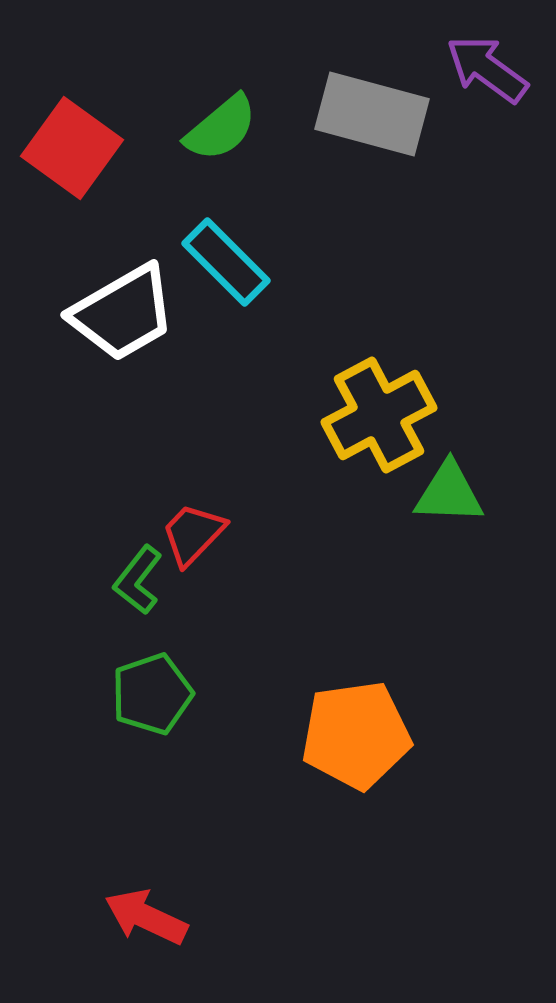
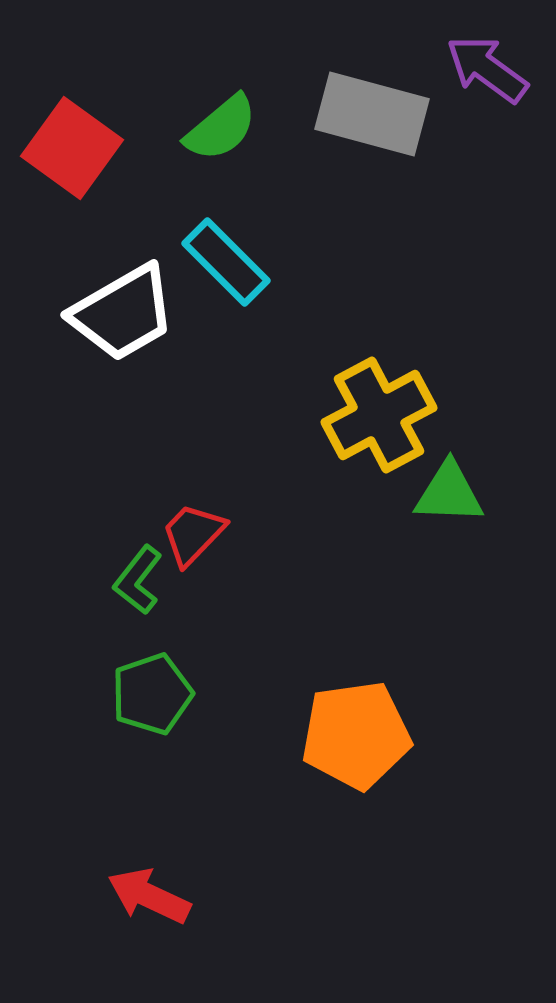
red arrow: moved 3 px right, 21 px up
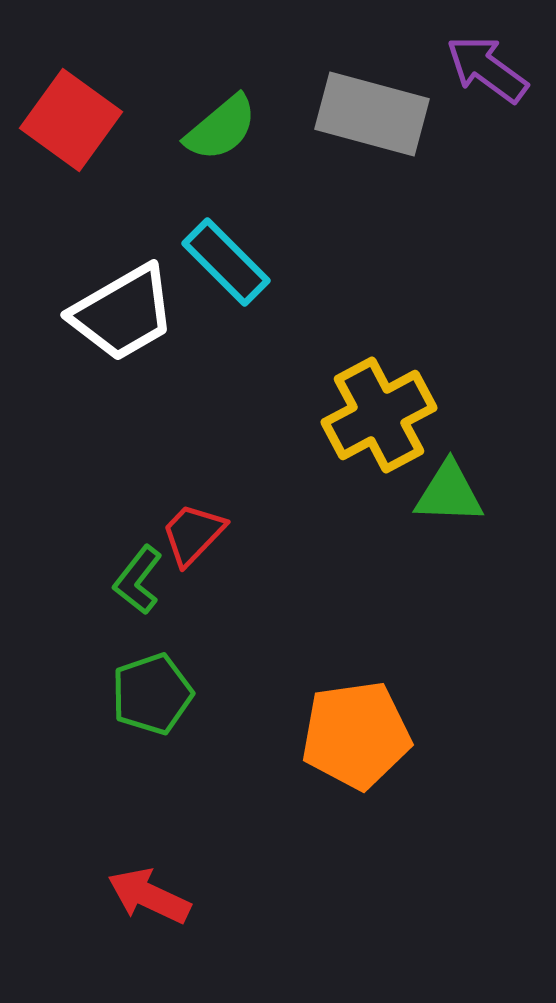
red square: moved 1 px left, 28 px up
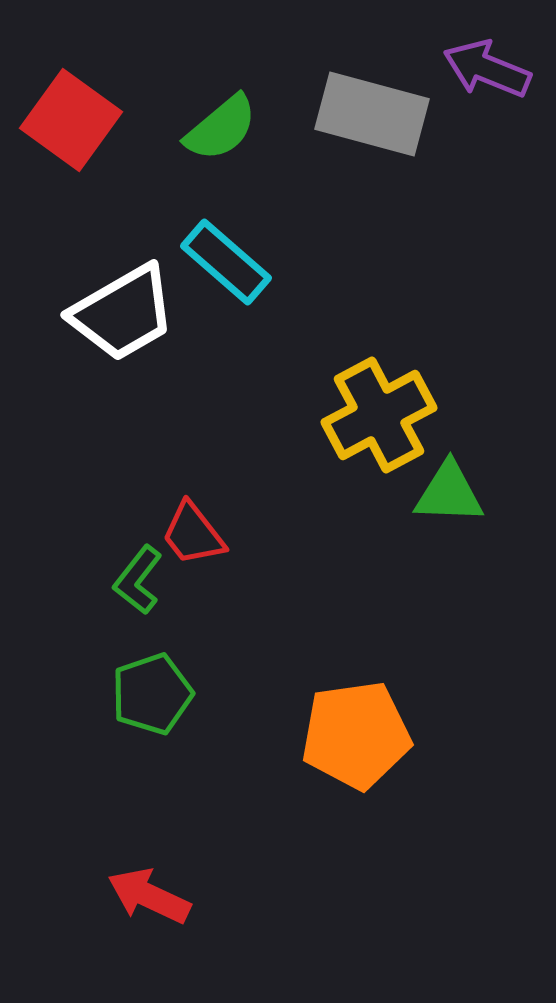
purple arrow: rotated 14 degrees counterclockwise
cyan rectangle: rotated 4 degrees counterclockwise
red trapezoid: rotated 82 degrees counterclockwise
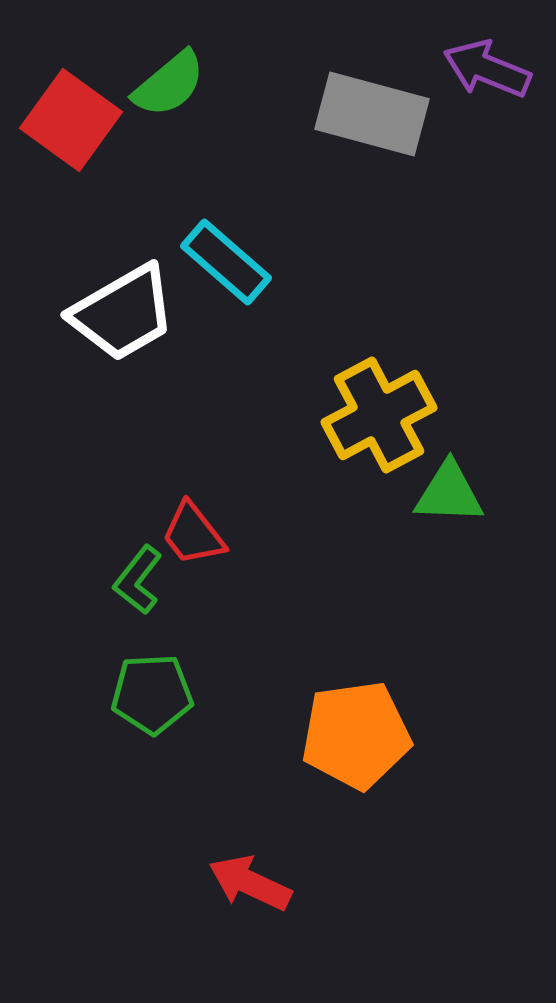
green semicircle: moved 52 px left, 44 px up
green pentagon: rotated 16 degrees clockwise
red arrow: moved 101 px right, 13 px up
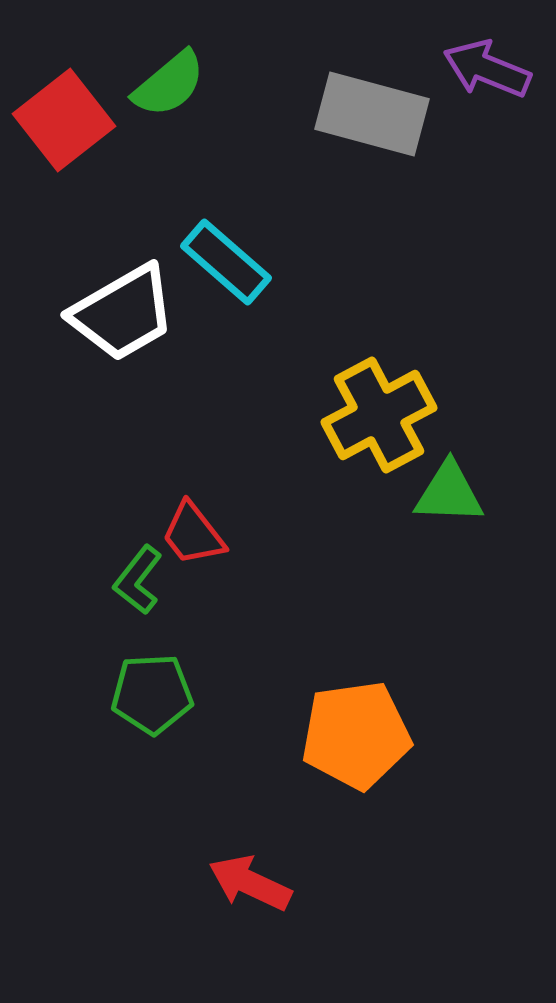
red square: moved 7 px left; rotated 16 degrees clockwise
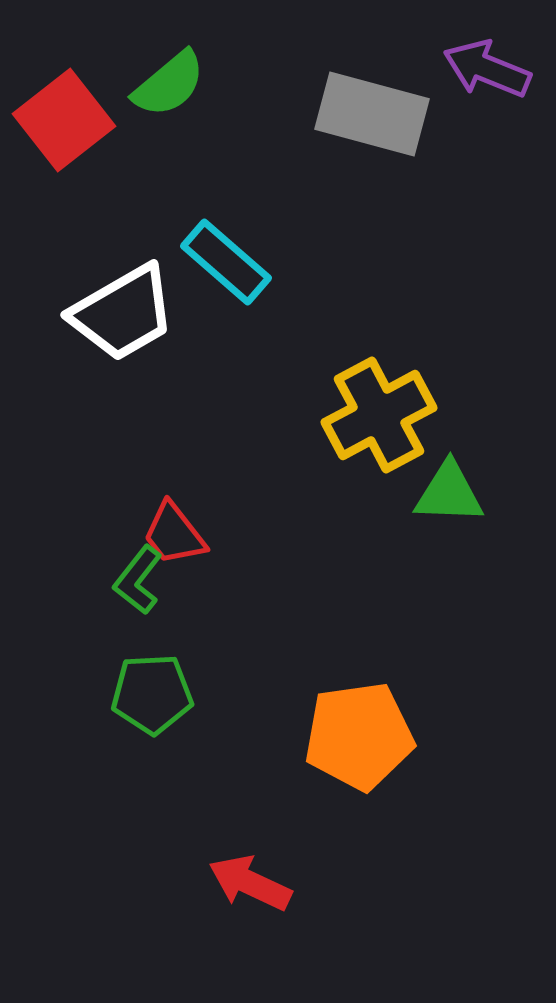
red trapezoid: moved 19 px left
orange pentagon: moved 3 px right, 1 px down
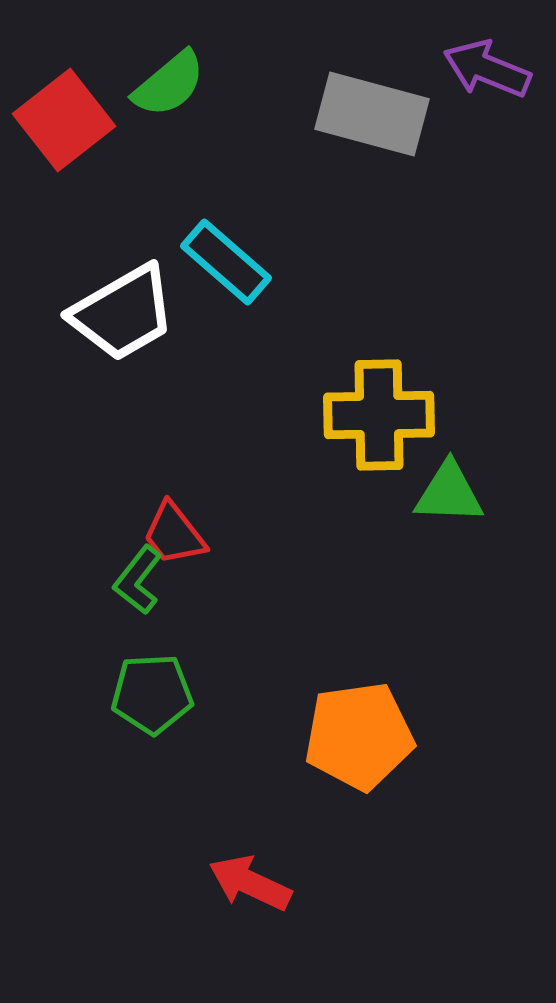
yellow cross: rotated 27 degrees clockwise
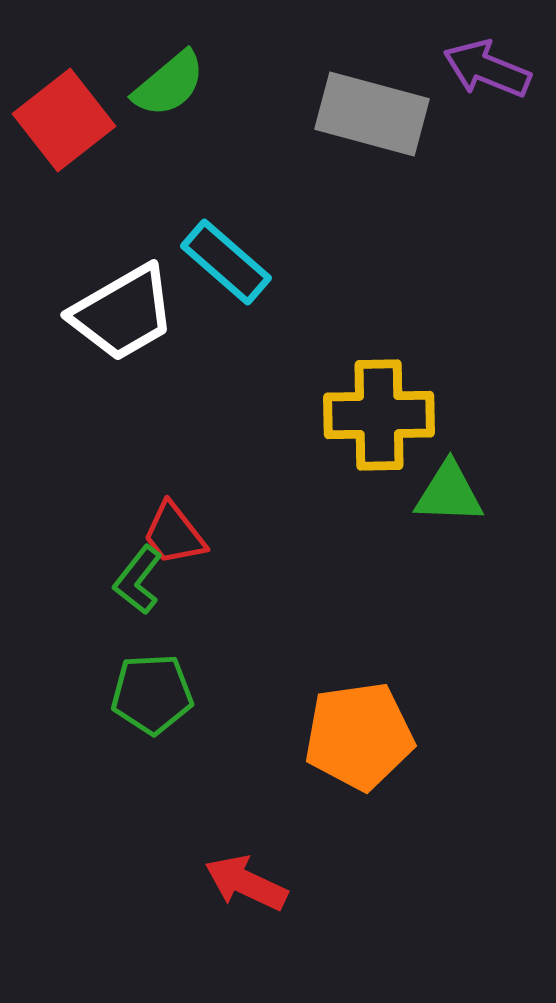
red arrow: moved 4 px left
